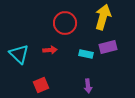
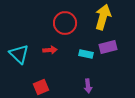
red square: moved 2 px down
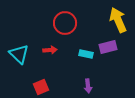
yellow arrow: moved 15 px right, 3 px down; rotated 40 degrees counterclockwise
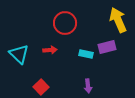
purple rectangle: moved 1 px left
red square: rotated 21 degrees counterclockwise
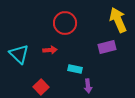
cyan rectangle: moved 11 px left, 15 px down
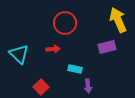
red arrow: moved 3 px right, 1 px up
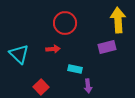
yellow arrow: rotated 20 degrees clockwise
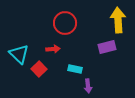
red square: moved 2 px left, 18 px up
